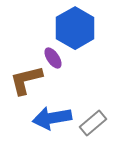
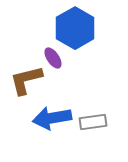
gray rectangle: moved 1 px up; rotated 32 degrees clockwise
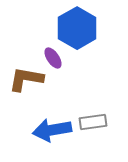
blue hexagon: moved 2 px right
brown L-shape: moved 1 px up; rotated 24 degrees clockwise
blue arrow: moved 12 px down
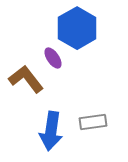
brown L-shape: rotated 42 degrees clockwise
blue arrow: moved 1 px left, 1 px down; rotated 72 degrees counterclockwise
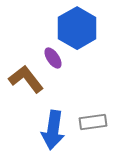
blue arrow: moved 2 px right, 1 px up
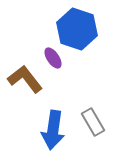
blue hexagon: moved 1 px down; rotated 12 degrees counterclockwise
brown L-shape: moved 1 px left
gray rectangle: rotated 68 degrees clockwise
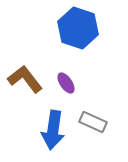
blue hexagon: moved 1 px right, 1 px up
purple ellipse: moved 13 px right, 25 px down
gray rectangle: rotated 36 degrees counterclockwise
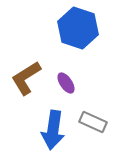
brown L-shape: moved 1 px right, 1 px up; rotated 84 degrees counterclockwise
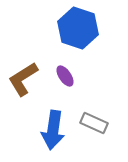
brown L-shape: moved 3 px left, 1 px down
purple ellipse: moved 1 px left, 7 px up
gray rectangle: moved 1 px right, 1 px down
